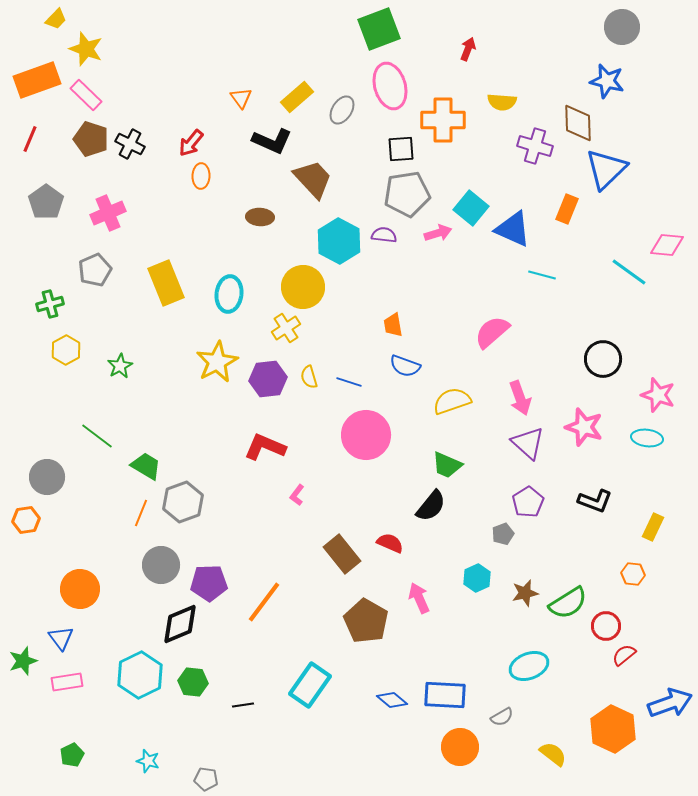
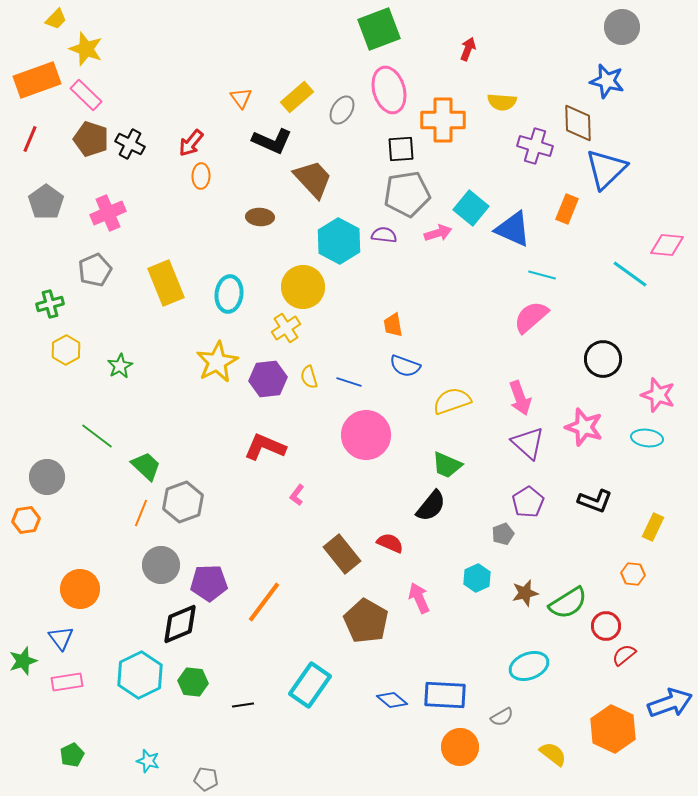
pink ellipse at (390, 86): moved 1 px left, 4 px down
cyan line at (629, 272): moved 1 px right, 2 px down
pink semicircle at (492, 332): moved 39 px right, 15 px up
green trapezoid at (146, 466): rotated 12 degrees clockwise
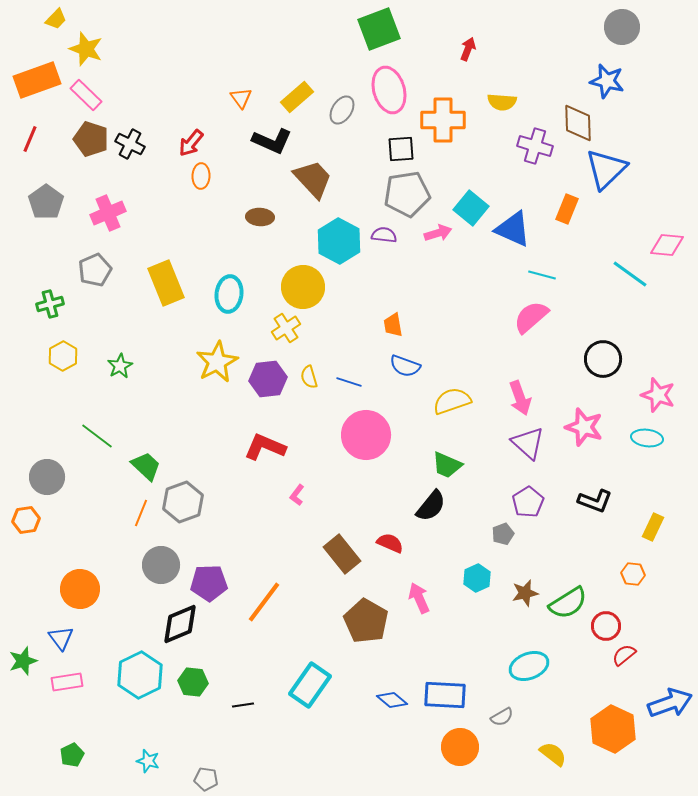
yellow hexagon at (66, 350): moved 3 px left, 6 px down
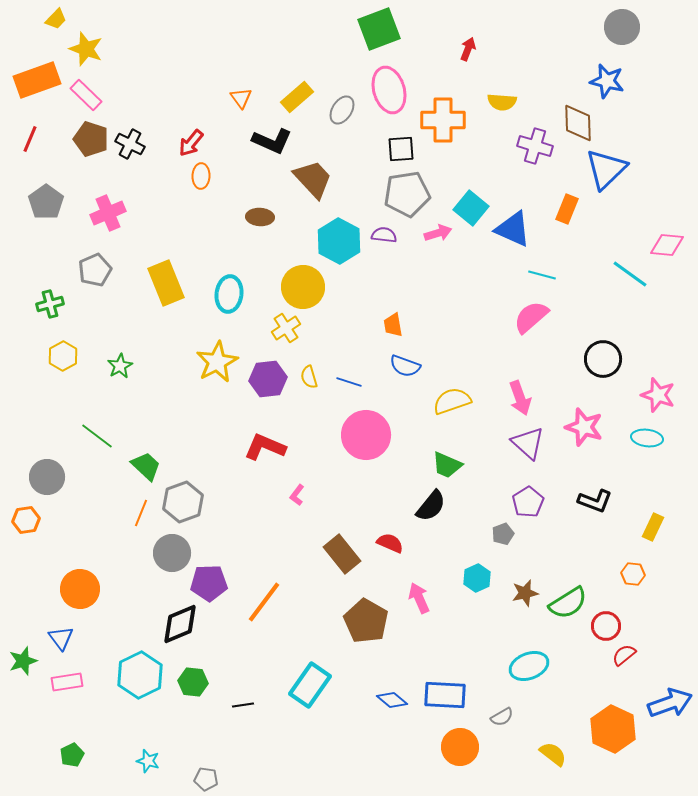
gray circle at (161, 565): moved 11 px right, 12 px up
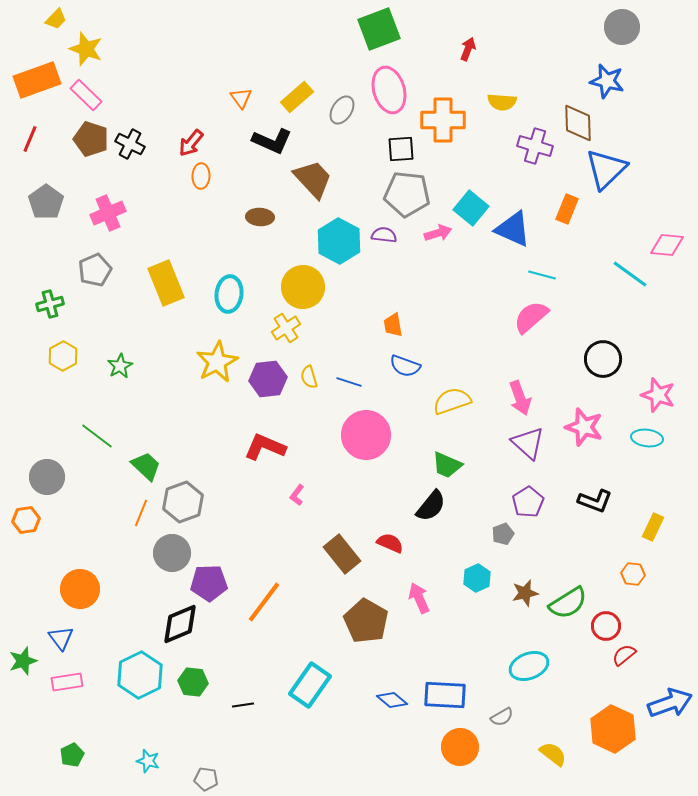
gray pentagon at (407, 194): rotated 15 degrees clockwise
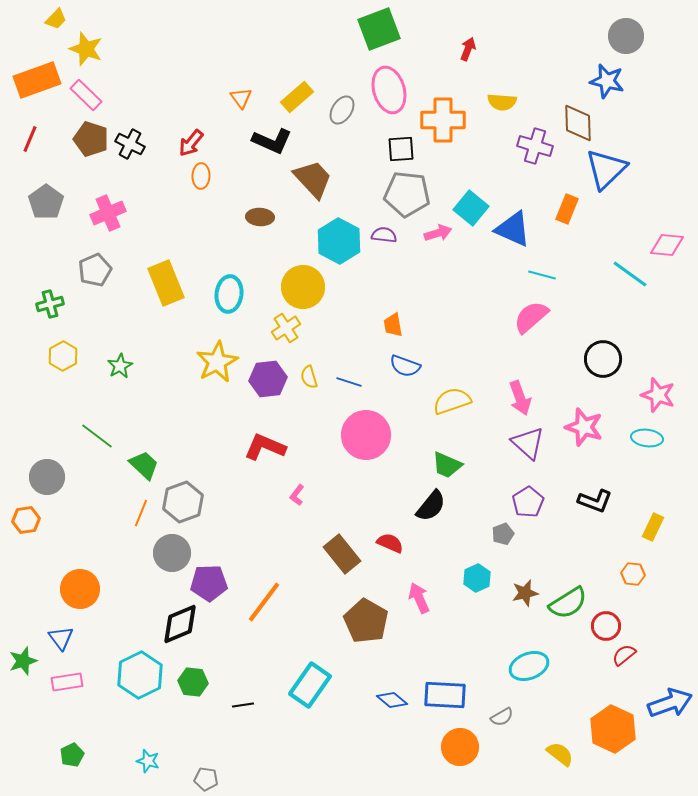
gray circle at (622, 27): moved 4 px right, 9 px down
green trapezoid at (146, 466): moved 2 px left, 1 px up
yellow semicircle at (553, 754): moved 7 px right
